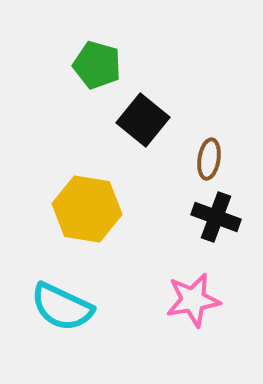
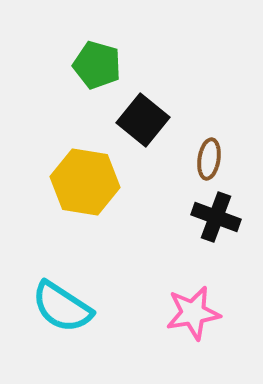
yellow hexagon: moved 2 px left, 27 px up
pink star: moved 13 px down
cyan semicircle: rotated 8 degrees clockwise
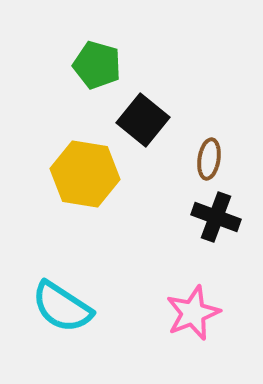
yellow hexagon: moved 8 px up
pink star: rotated 12 degrees counterclockwise
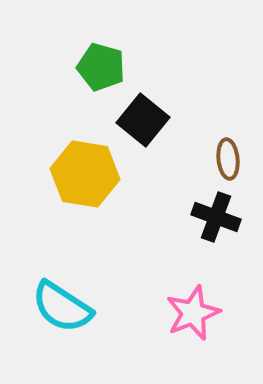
green pentagon: moved 4 px right, 2 px down
brown ellipse: moved 19 px right; rotated 15 degrees counterclockwise
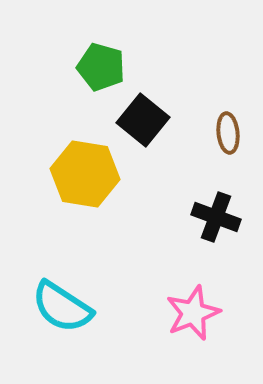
brown ellipse: moved 26 px up
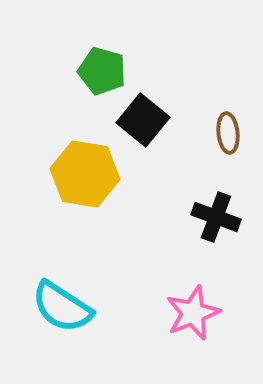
green pentagon: moved 1 px right, 4 px down
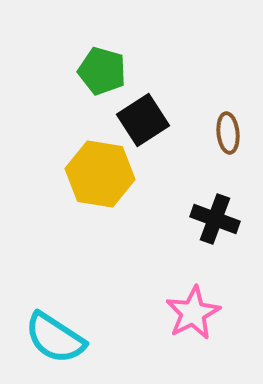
black square: rotated 18 degrees clockwise
yellow hexagon: moved 15 px right
black cross: moved 1 px left, 2 px down
cyan semicircle: moved 7 px left, 31 px down
pink star: rotated 6 degrees counterclockwise
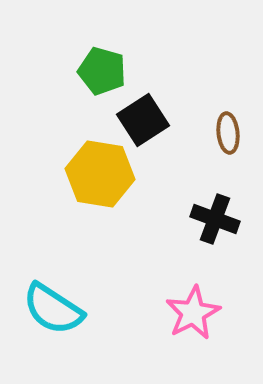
cyan semicircle: moved 2 px left, 29 px up
